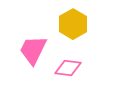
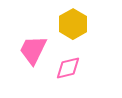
pink diamond: rotated 20 degrees counterclockwise
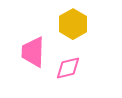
pink trapezoid: moved 2 px down; rotated 24 degrees counterclockwise
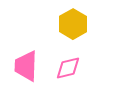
pink trapezoid: moved 7 px left, 14 px down
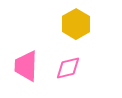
yellow hexagon: moved 3 px right
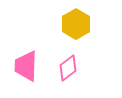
pink diamond: rotated 24 degrees counterclockwise
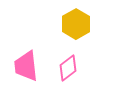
pink trapezoid: rotated 8 degrees counterclockwise
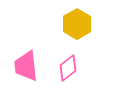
yellow hexagon: moved 1 px right
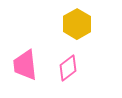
pink trapezoid: moved 1 px left, 1 px up
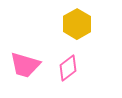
pink trapezoid: rotated 68 degrees counterclockwise
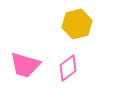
yellow hexagon: rotated 16 degrees clockwise
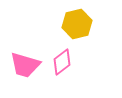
pink diamond: moved 6 px left, 6 px up
